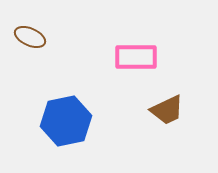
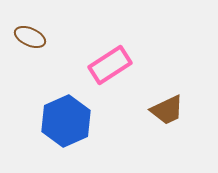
pink rectangle: moved 26 px left, 8 px down; rotated 33 degrees counterclockwise
blue hexagon: rotated 12 degrees counterclockwise
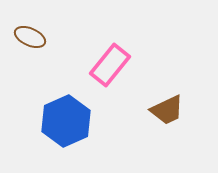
pink rectangle: rotated 18 degrees counterclockwise
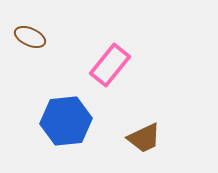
brown trapezoid: moved 23 px left, 28 px down
blue hexagon: rotated 18 degrees clockwise
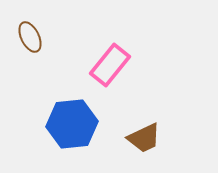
brown ellipse: rotated 40 degrees clockwise
blue hexagon: moved 6 px right, 3 px down
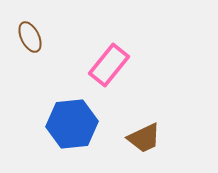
pink rectangle: moved 1 px left
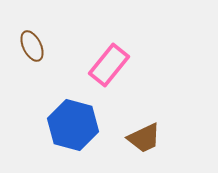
brown ellipse: moved 2 px right, 9 px down
blue hexagon: moved 1 px right, 1 px down; rotated 21 degrees clockwise
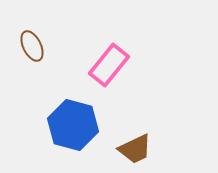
brown trapezoid: moved 9 px left, 11 px down
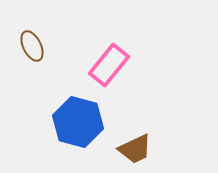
blue hexagon: moved 5 px right, 3 px up
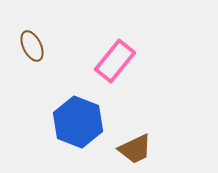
pink rectangle: moved 6 px right, 4 px up
blue hexagon: rotated 6 degrees clockwise
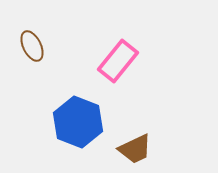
pink rectangle: moved 3 px right
